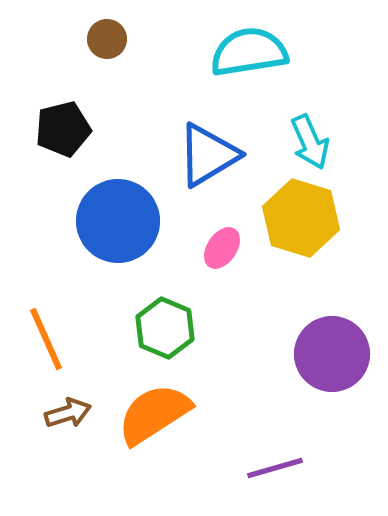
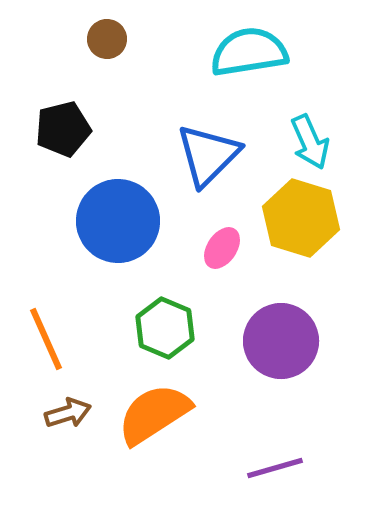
blue triangle: rotated 14 degrees counterclockwise
purple circle: moved 51 px left, 13 px up
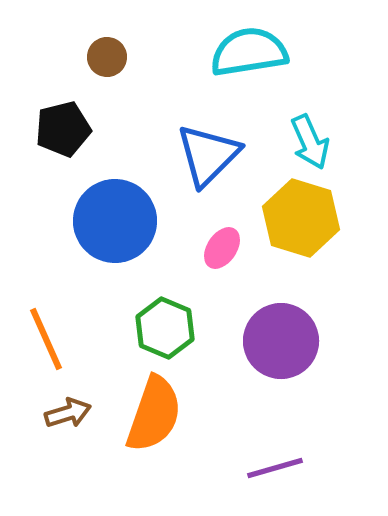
brown circle: moved 18 px down
blue circle: moved 3 px left
orange semicircle: rotated 142 degrees clockwise
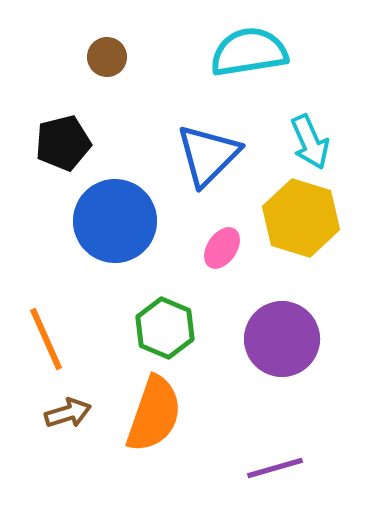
black pentagon: moved 14 px down
purple circle: moved 1 px right, 2 px up
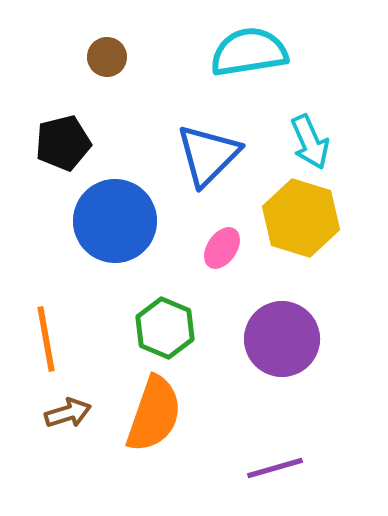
orange line: rotated 14 degrees clockwise
